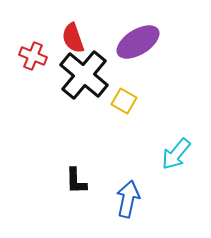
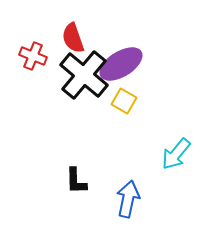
purple ellipse: moved 17 px left, 22 px down
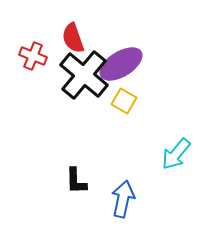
blue arrow: moved 5 px left
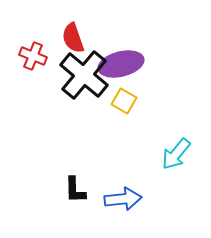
purple ellipse: rotated 18 degrees clockwise
black L-shape: moved 1 px left, 9 px down
blue arrow: rotated 72 degrees clockwise
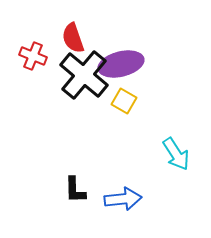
cyan arrow: rotated 72 degrees counterclockwise
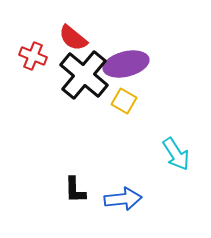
red semicircle: rotated 32 degrees counterclockwise
purple ellipse: moved 5 px right
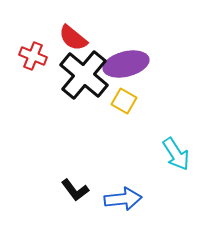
black L-shape: rotated 36 degrees counterclockwise
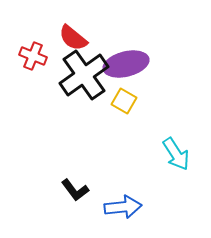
black cross: rotated 15 degrees clockwise
blue arrow: moved 8 px down
